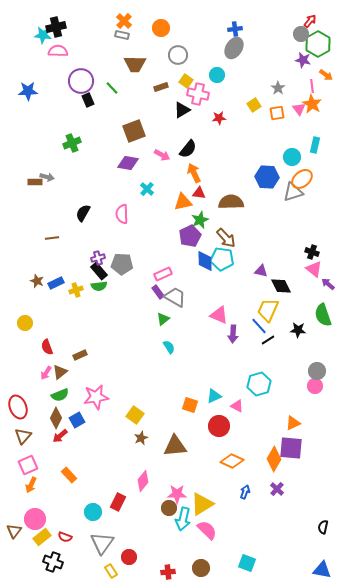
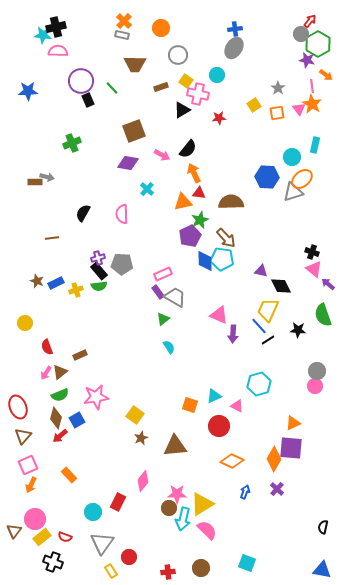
purple star at (303, 60): moved 4 px right
brown diamond at (56, 418): rotated 10 degrees counterclockwise
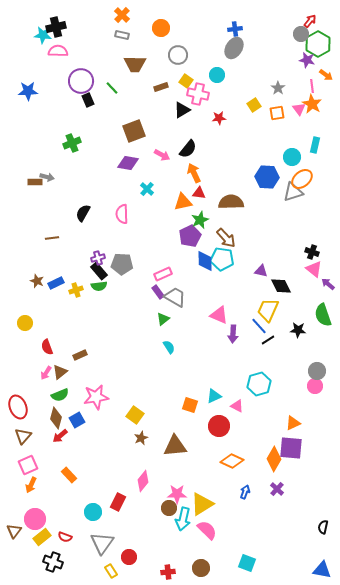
orange cross at (124, 21): moved 2 px left, 6 px up
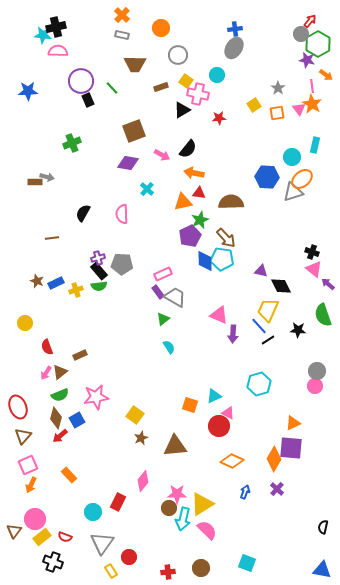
orange arrow at (194, 173): rotated 54 degrees counterclockwise
pink triangle at (237, 406): moved 9 px left, 7 px down
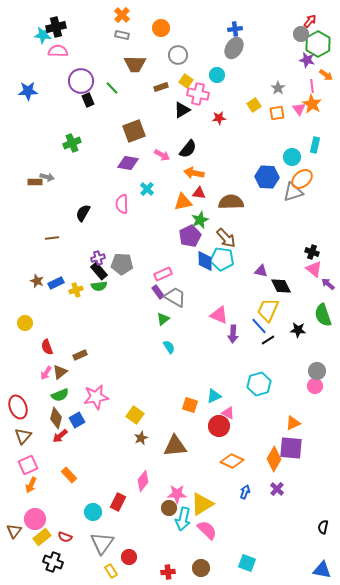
pink semicircle at (122, 214): moved 10 px up
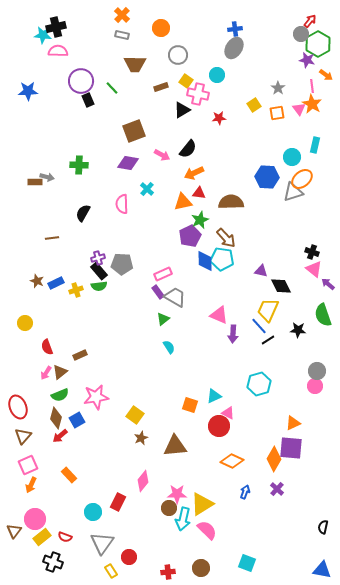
green cross at (72, 143): moved 7 px right, 22 px down; rotated 24 degrees clockwise
orange arrow at (194, 173): rotated 36 degrees counterclockwise
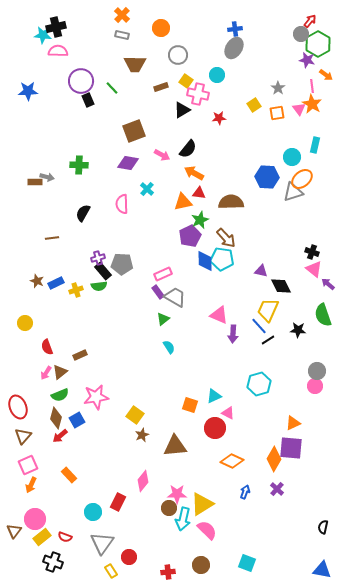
orange arrow at (194, 173): rotated 54 degrees clockwise
black rectangle at (99, 271): moved 4 px right
red circle at (219, 426): moved 4 px left, 2 px down
brown star at (141, 438): moved 1 px right, 3 px up
brown circle at (201, 568): moved 3 px up
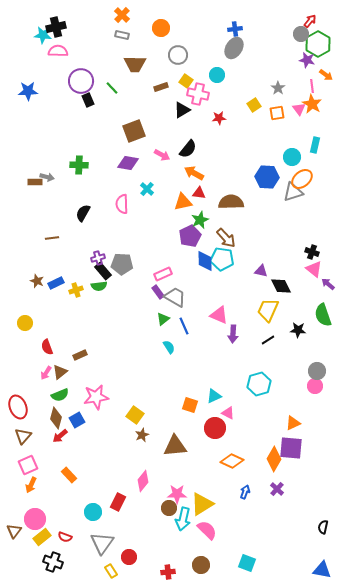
blue line at (259, 326): moved 75 px left; rotated 18 degrees clockwise
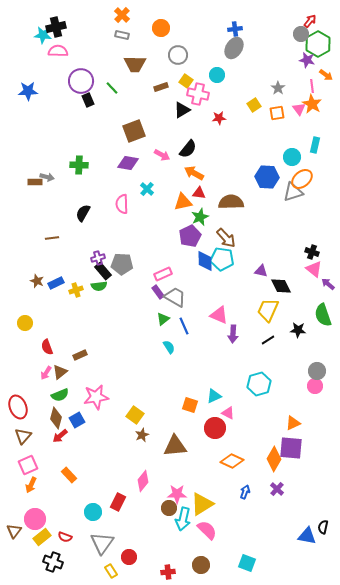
green star at (200, 220): moved 3 px up
blue triangle at (322, 570): moved 15 px left, 34 px up
